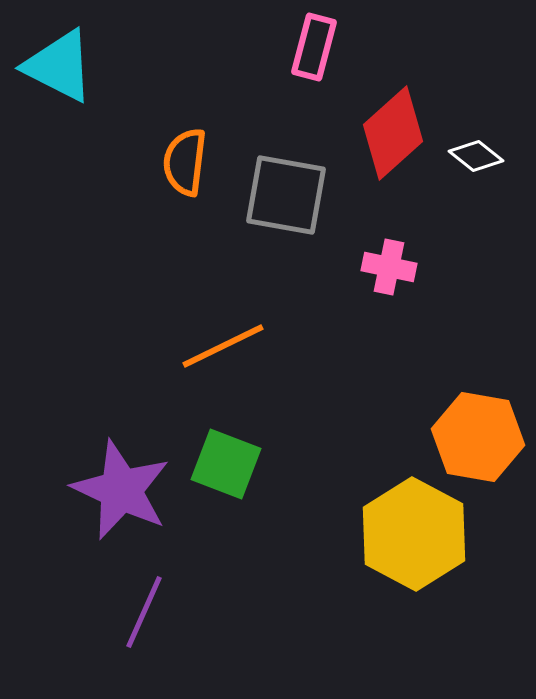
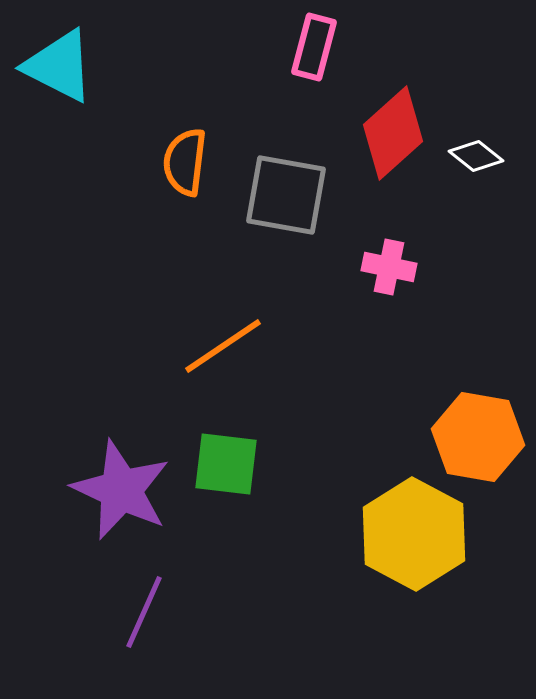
orange line: rotated 8 degrees counterclockwise
green square: rotated 14 degrees counterclockwise
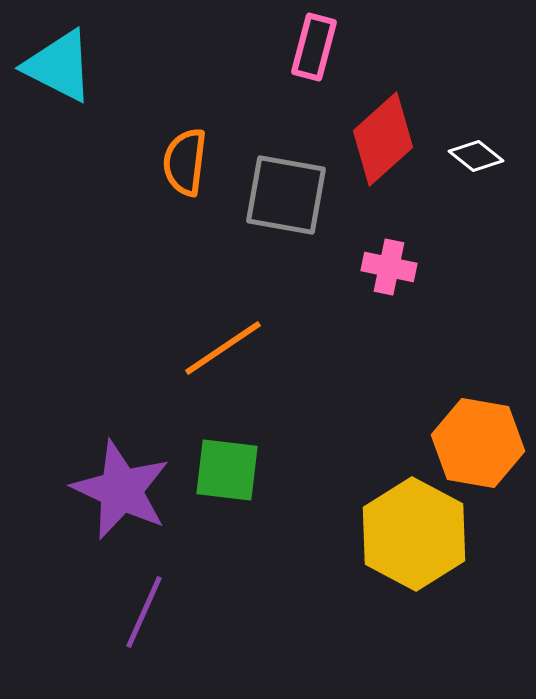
red diamond: moved 10 px left, 6 px down
orange line: moved 2 px down
orange hexagon: moved 6 px down
green square: moved 1 px right, 6 px down
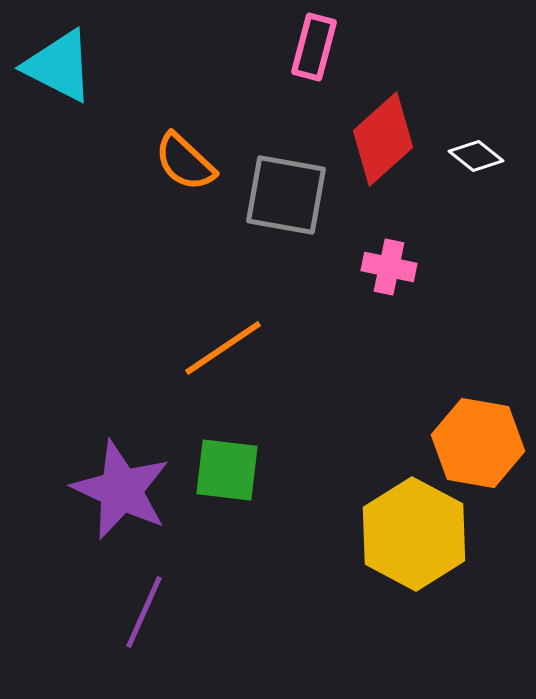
orange semicircle: rotated 54 degrees counterclockwise
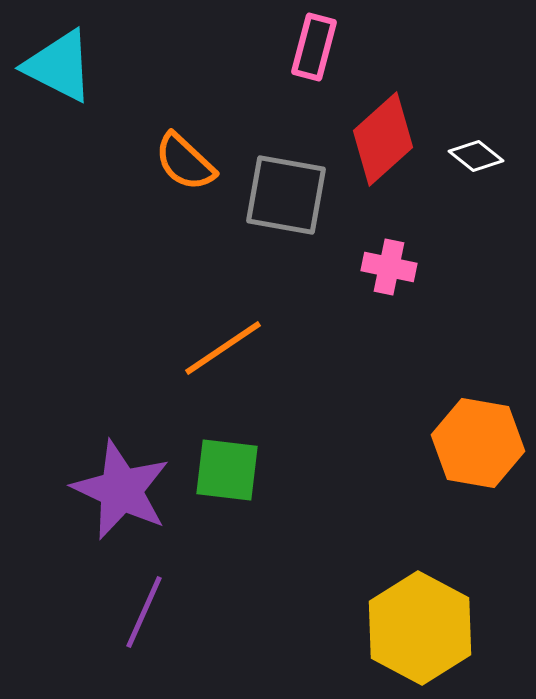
yellow hexagon: moved 6 px right, 94 px down
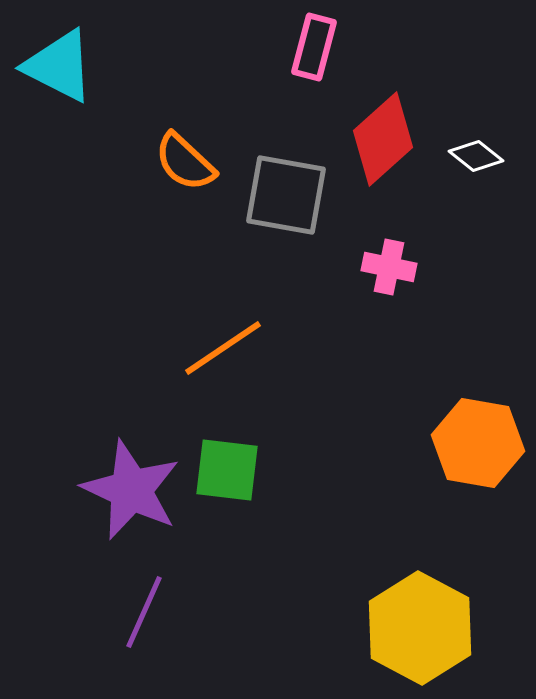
purple star: moved 10 px right
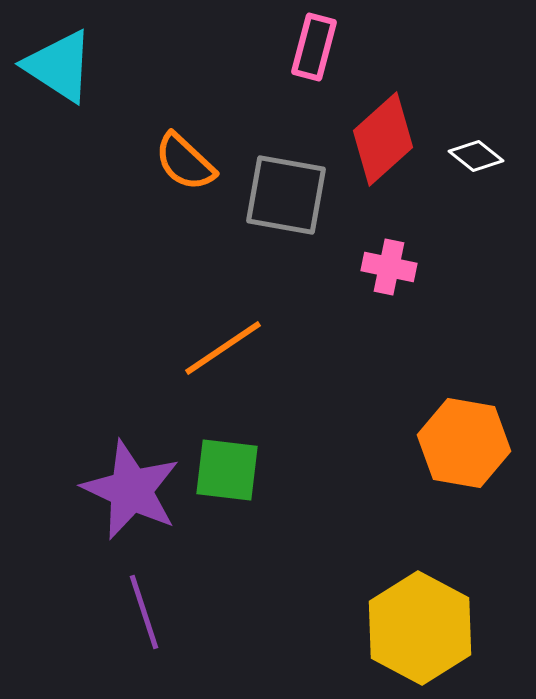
cyan triangle: rotated 6 degrees clockwise
orange hexagon: moved 14 px left
purple line: rotated 42 degrees counterclockwise
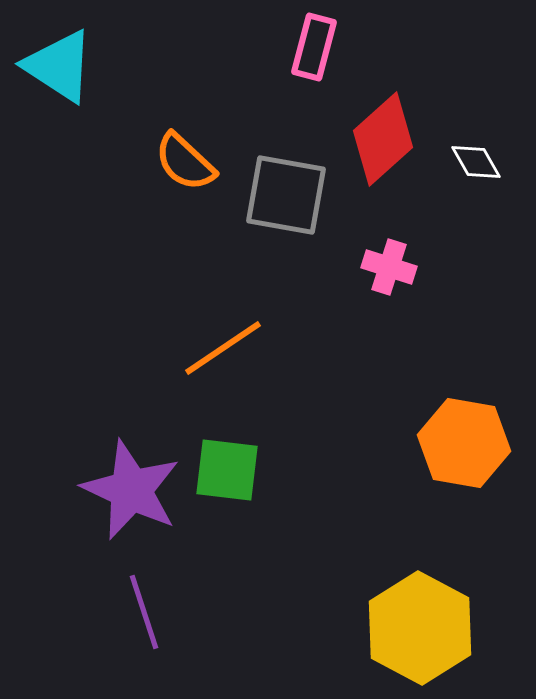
white diamond: moved 6 px down; rotated 22 degrees clockwise
pink cross: rotated 6 degrees clockwise
